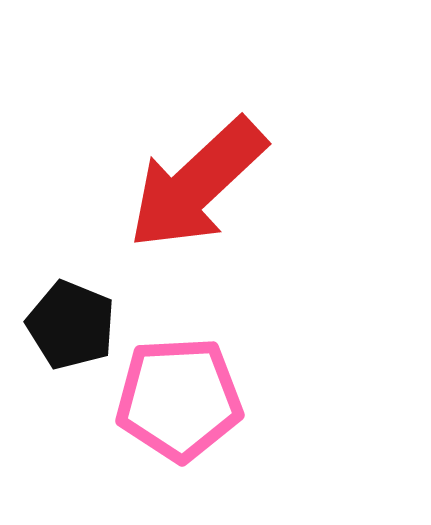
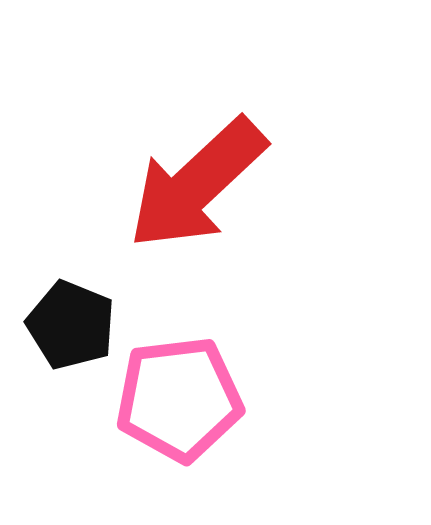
pink pentagon: rotated 4 degrees counterclockwise
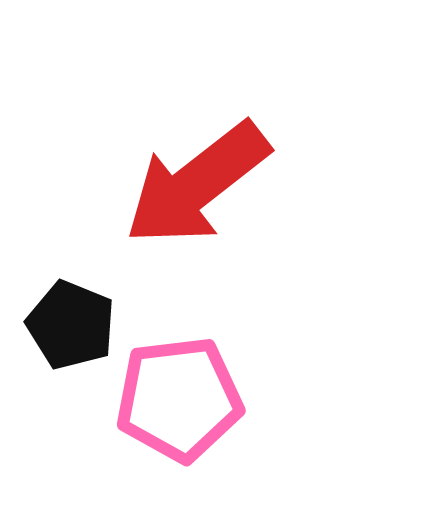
red arrow: rotated 5 degrees clockwise
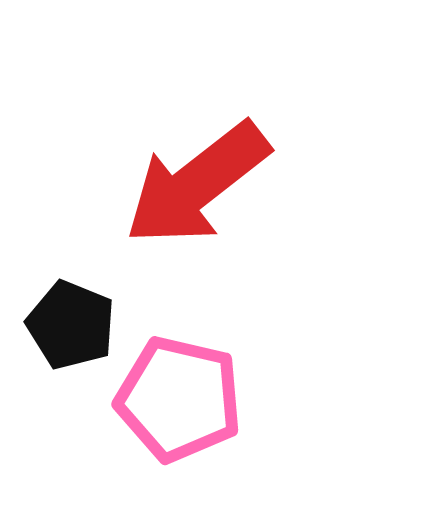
pink pentagon: rotated 20 degrees clockwise
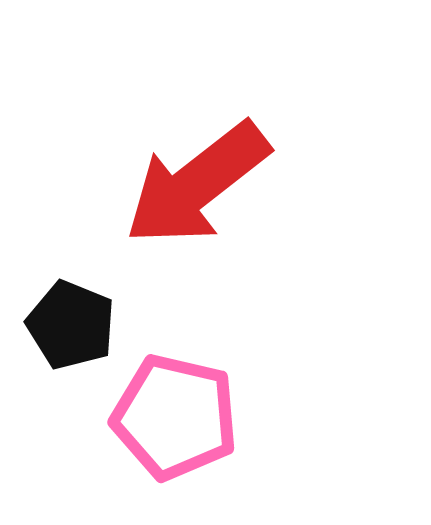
pink pentagon: moved 4 px left, 18 px down
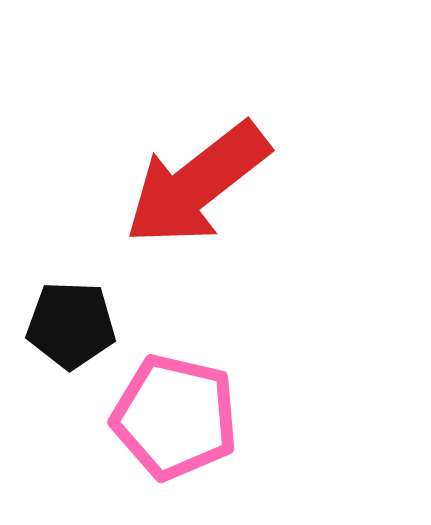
black pentagon: rotated 20 degrees counterclockwise
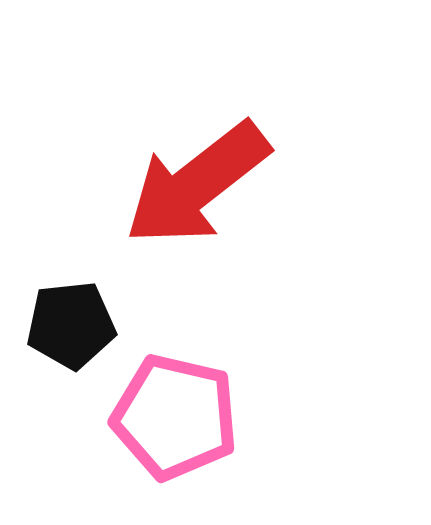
black pentagon: rotated 8 degrees counterclockwise
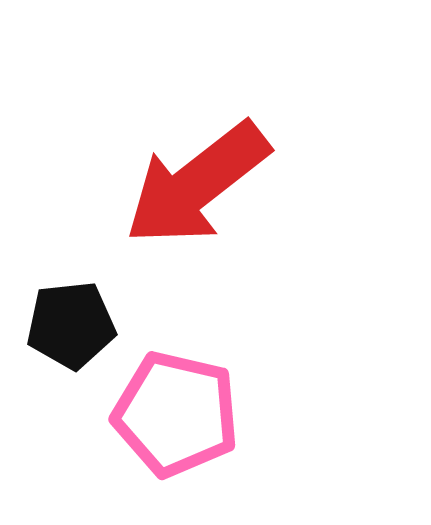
pink pentagon: moved 1 px right, 3 px up
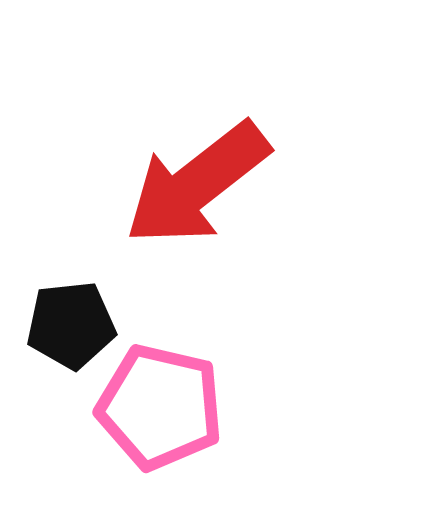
pink pentagon: moved 16 px left, 7 px up
